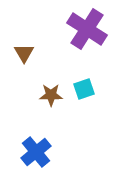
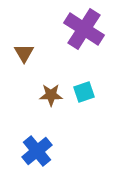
purple cross: moved 3 px left
cyan square: moved 3 px down
blue cross: moved 1 px right, 1 px up
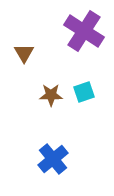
purple cross: moved 2 px down
blue cross: moved 16 px right, 8 px down
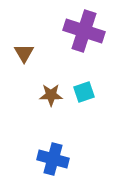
purple cross: rotated 15 degrees counterclockwise
blue cross: rotated 36 degrees counterclockwise
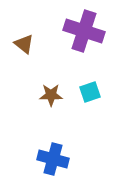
brown triangle: moved 9 px up; rotated 20 degrees counterclockwise
cyan square: moved 6 px right
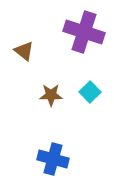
purple cross: moved 1 px down
brown triangle: moved 7 px down
cyan square: rotated 25 degrees counterclockwise
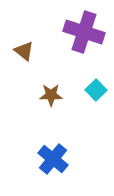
cyan square: moved 6 px right, 2 px up
blue cross: rotated 24 degrees clockwise
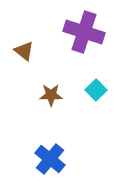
blue cross: moved 3 px left
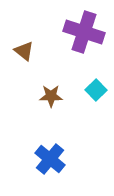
brown star: moved 1 px down
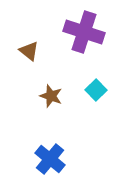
brown triangle: moved 5 px right
brown star: rotated 20 degrees clockwise
